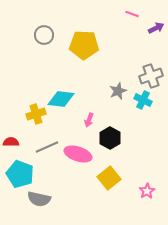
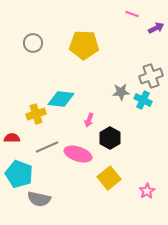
gray circle: moved 11 px left, 8 px down
gray star: moved 3 px right, 1 px down; rotated 18 degrees clockwise
red semicircle: moved 1 px right, 4 px up
cyan pentagon: moved 1 px left
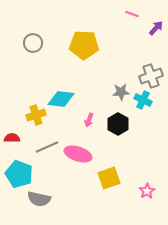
purple arrow: rotated 21 degrees counterclockwise
yellow cross: moved 1 px down
black hexagon: moved 8 px right, 14 px up
yellow square: rotated 20 degrees clockwise
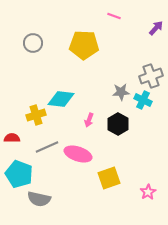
pink line: moved 18 px left, 2 px down
pink star: moved 1 px right, 1 px down
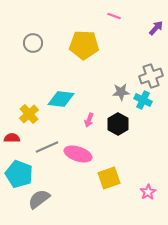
yellow cross: moved 7 px left, 1 px up; rotated 24 degrees counterclockwise
gray semicircle: rotated 130 degrees clockwise
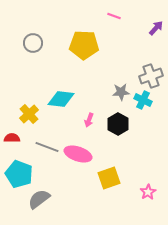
gray line: rotated 45 degrees clockwise
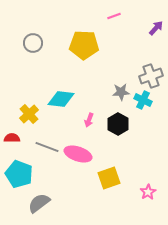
pink line: rotated 40 degrees counterclockwise
gray semicircle: moved 4 px down
